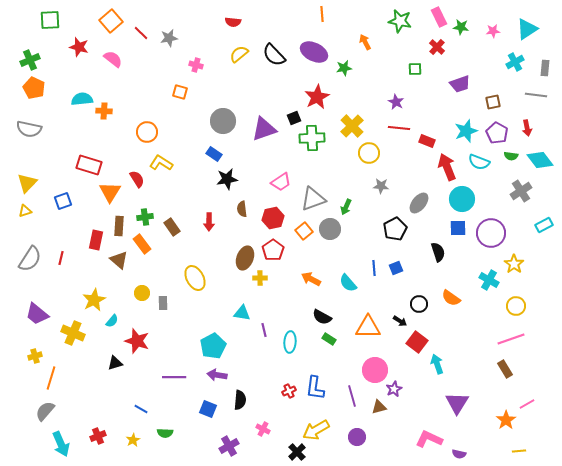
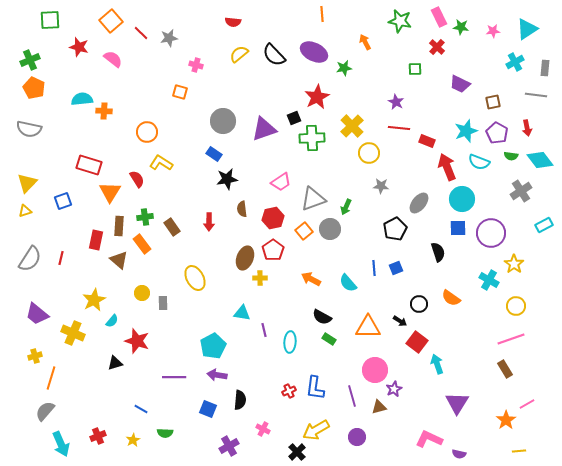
purple trapezoid at (460, 84): rotated 45 degrees clockwise
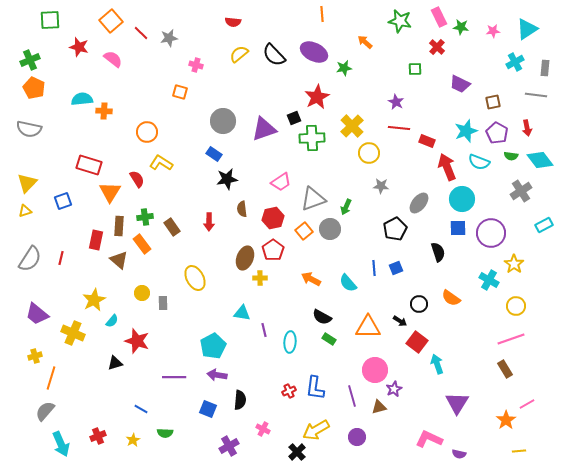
orange arrow at (365, 42): rotated 21 degrees counterclockwise
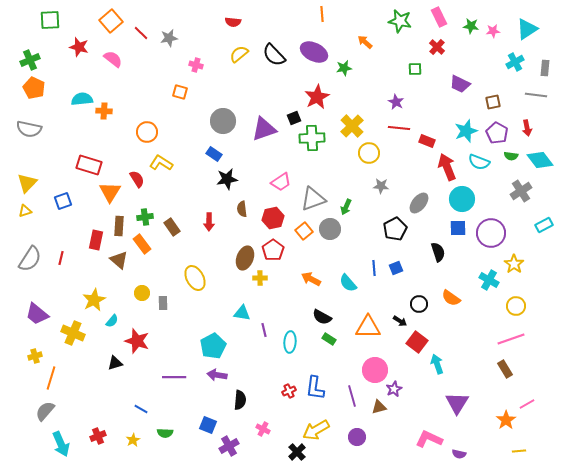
green star at (461, 27): moved 10 px right, 1 px up
blue square at (208, 409): moved 16 px down
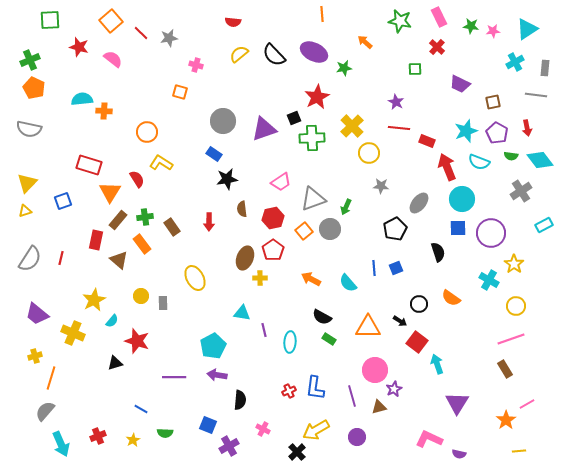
brown rectangle at (119, 226): moved 1 px left, 6 px up; rotated 36 degrees clockwise
yellow circle at (142, 293): moved 1 px left, 3 px down
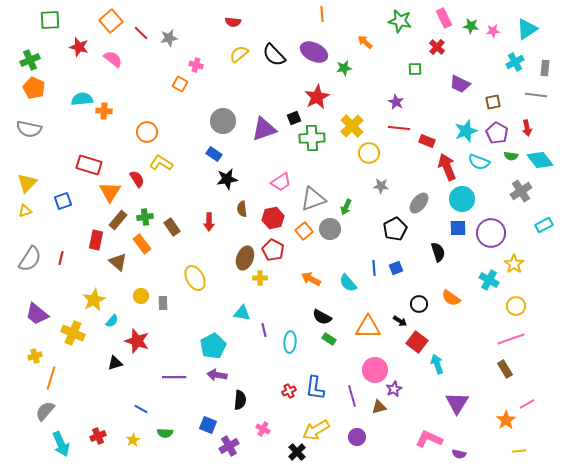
pink rectangle at (439, 17): moved 5 px right, 1 px down
orange square at (180, 92): moved 8 px up; rotated 14 degrees clockwise
red pentagon at (273, 250): rotated 10 degrees counterclockwise
brown triangle at (119, 260): moved 1 px left, 2 px down
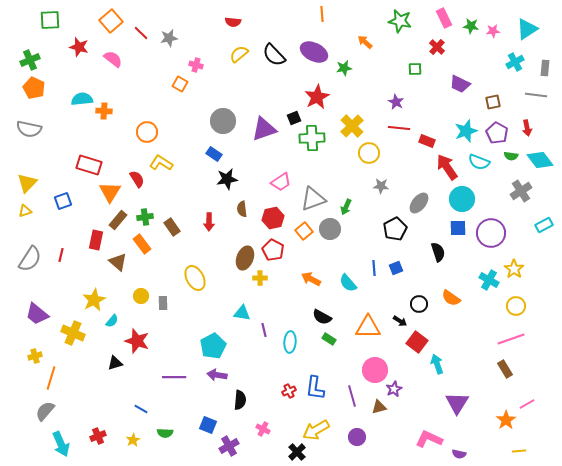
red arrow at (447, 167): rotated 12 degrees counterclockwise
red line at (61, 258): moved 3 px up
yellow star at (514, 264): moved 5 px down
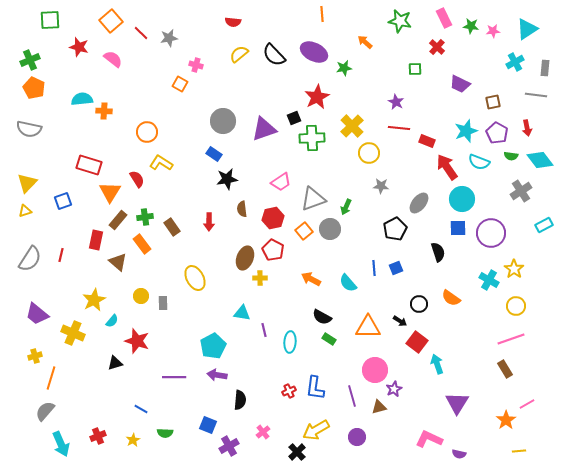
pink cross at (263, 429): moved 3 px down; rotated 24 degrees clockwise
